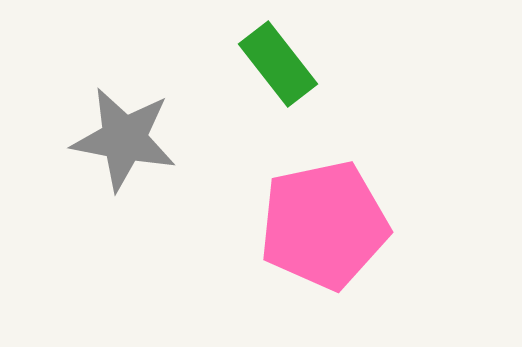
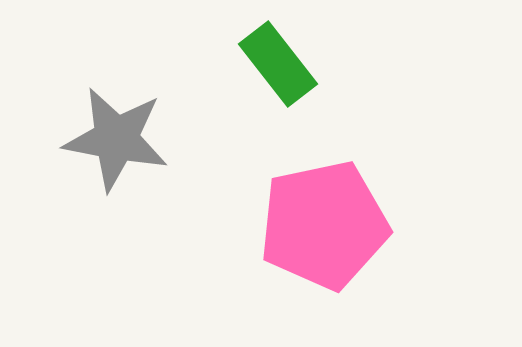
gray star: moved 8 px left
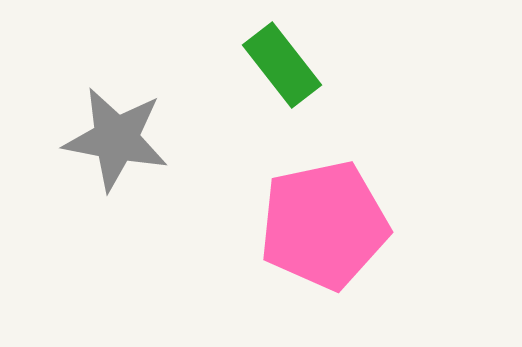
green rectangle: moved 4 px right, 1 px down
